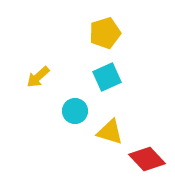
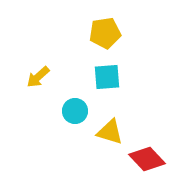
yellow pentagon: rotated 8 degrees clockwise
cyan square: rotated 20 degrees clockwise
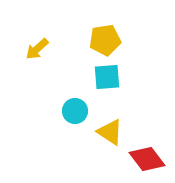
yellow pentagon: moved 7 px down
yellow arrow: moved 1 px left, 28 px up
yellow triangle: rotated 16 degrees clockwise
red diamond: rotated 6 degrees clockwise
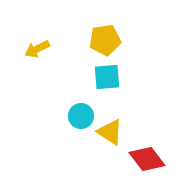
yellow arrow: rotated 15 degrees clockwise
cyan circle: moved 6 px right, 5 px down
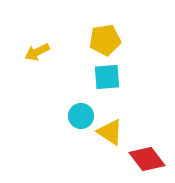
yellow arrow: moved 3 px down
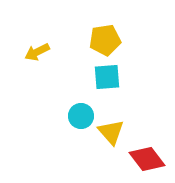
yellow triangle: moved 1 px right; rotated 16 degrees clockwise
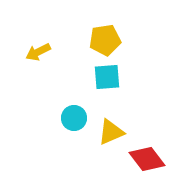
yellow arrow: moved 1 px right
cyan circle: moved 7 px left, 2 px down
yellow triangle: rotated 48 degrees clockwise
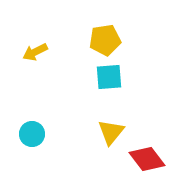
yellow arrow: moved 3 px left
cyan square: moved 2 px right
cyan circle: moved 42 px left, 16 px down
yellow triangle: rotated 28 degrees counterclockwise
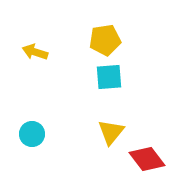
yellow arrow: rotated 45 degrees clockwise
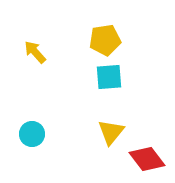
yellow arrow: rotated 30 degrees clockwise
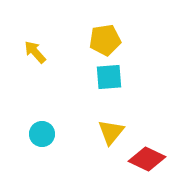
cyan circle: moved 10 px right
red diamond: rotated 27 degrees counterclockwise
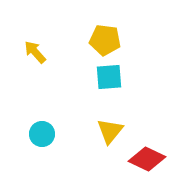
yellow pentagon: rotated 16 degrees clockwise
yellow triangle: moved 1 px left, 1 px up
